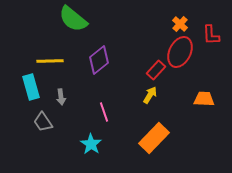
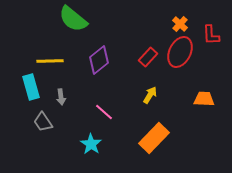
red rectangle: moved 8 px left, 13 px up
pink line: rotated 30 degrees counterclockwise
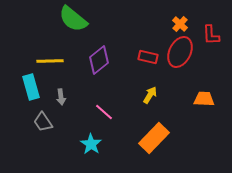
red rectangle: rotated 60 degrees clockwise
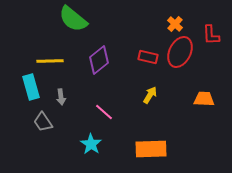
orange cross: moved 5 px left
orange rectangle: moved 3 px left, 11 px down; rotated 44 degrees clockwise
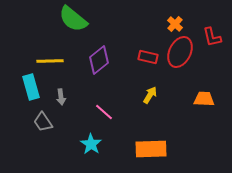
red L-shape: moved 1 px right, 2 px down; rotated 10 degrees counterclockwise
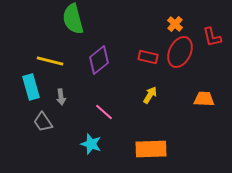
green semicircle: rotated 36 degrees clockwise
yellow line: rotated 16 degrees clockwise
cyan star: rotated 15 degrees counterclockwise
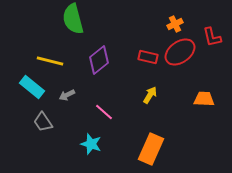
orange cross: rotated 21 degrees clockwise
red ellipse: rotated 28 degrees clockwise
cyan rectangle: moved 1 px right; rotated 35 degrees counterclockwise
gray arrow: moved 6 px right, 2 px up; rotated 70 degrees clockwise
orange rectangle: rotated 64 degrees counterclockwise
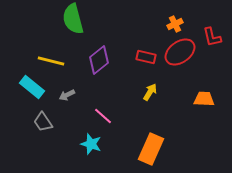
red rectangle: moved 2 px left
yellow line: moved 1 px right
yellow arrow: moved 3 px up
pink line: moved 1 px left, 4 px down
